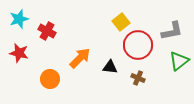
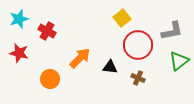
yellow square: moved 1 px right, 4 px up
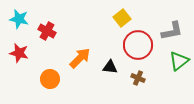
cyan star: rotated 30 degrees clockwise
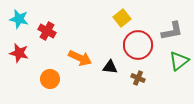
orange arrow: rotated 70 degrees clockwise
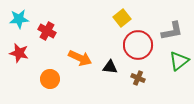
cyan star: rotated 18 degrees counterclockwise
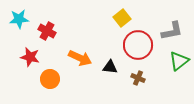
red star: moved 11 px right, 4 px down
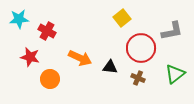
red circle: moved 3 px right, 3 px down
green triangle: moved 4 px left, 13 px down
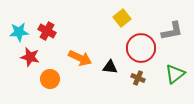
cyan star: moved 13 px down
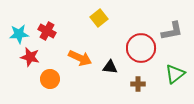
yellow square: moved 23 px left
cyan star: moved 2 px down
brown cross: moved 6 px down; rotated 24 degrees counterclockwise
